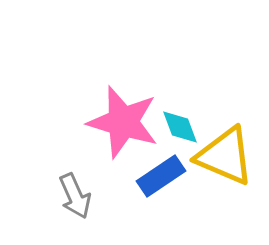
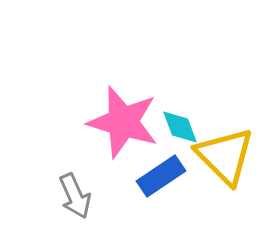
yellow triangle: rotated 22 degrees clockwise
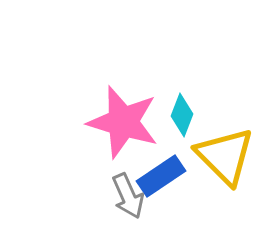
cyan diamond: moved 2 px right, 12 px up; rotated 42 degrees clockwise
gray arrow: moved 53 px right
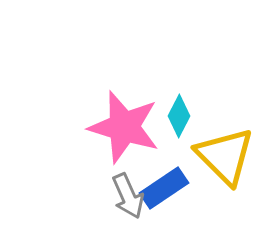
cyan diamond: moved 3 px left, 1 px down; rotated 6 degrees clockwise
pink star: moved 1 px right, 5 px down
blue rectangle: moved 3 px right, 12 px down
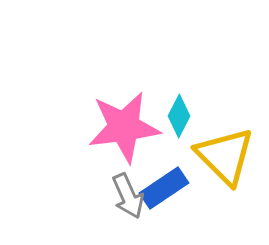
pink star: rotated 24 degrees counterclockwise
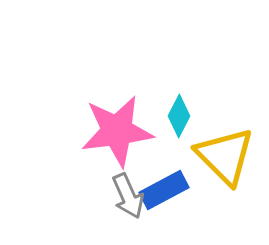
pink star: moved 7 px left, 4 px down
blue rectangle: moved 2 px down; rotated 6 degrees clockwise
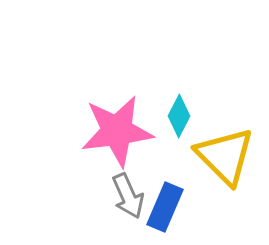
blue rectangle: moved 1 px right, 17 px down; rotated 39 degrees counterclockwise
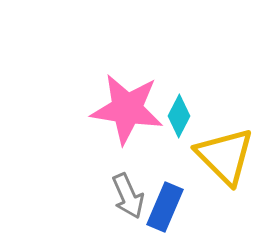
pink star: moved 10 px right, 22 px up; rotated 16 degrees clockwise
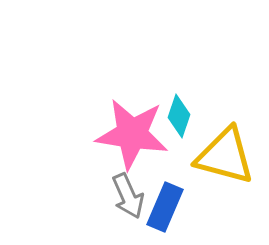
pink star: moved 5 px right, 25 px down
cyan diamond: rotated 9 degrees counterclockwise
yellow triangle: rotated 30 degrees counterclockwise
